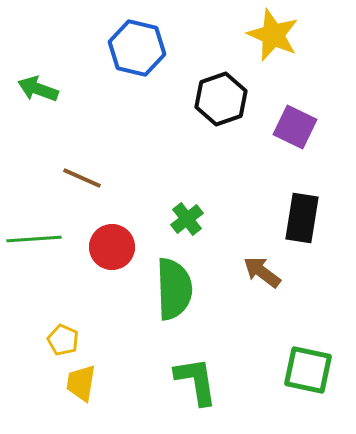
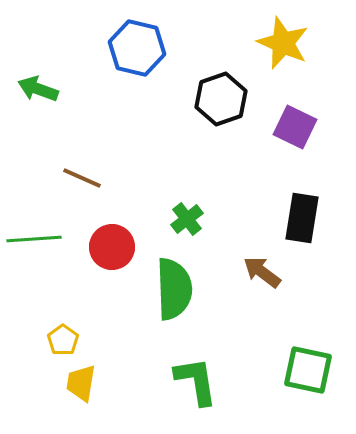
yellow star: moved 10 px right, 8 px down
yellow pentagon: rotated 12 degrees clockwise
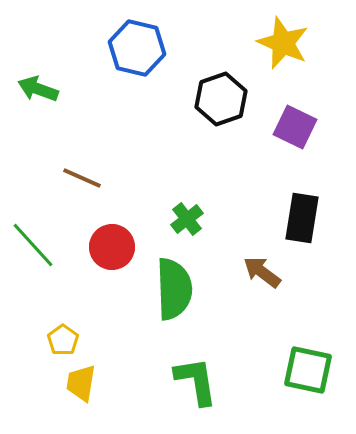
green line: moved 1 px left, 6 px down; rotated 52 degrees clockwise
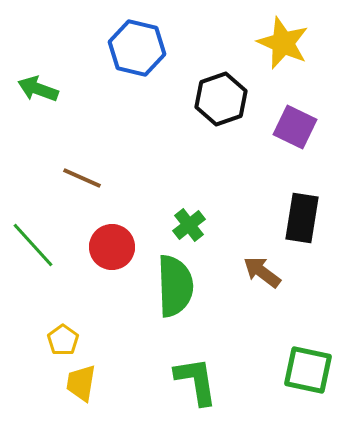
green cross: moved 2 px right, 6 px down
green semicircle: moved 1 px right, 3 px up
